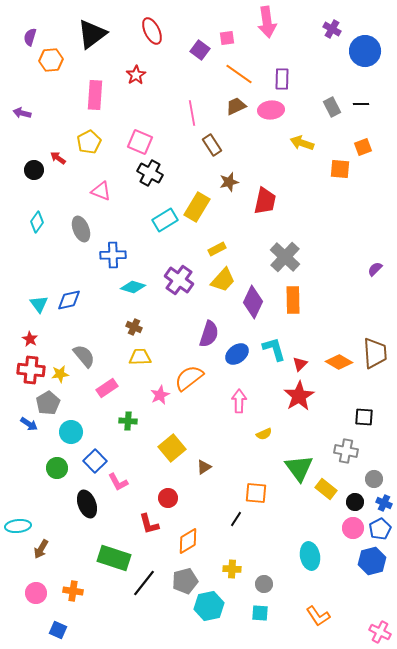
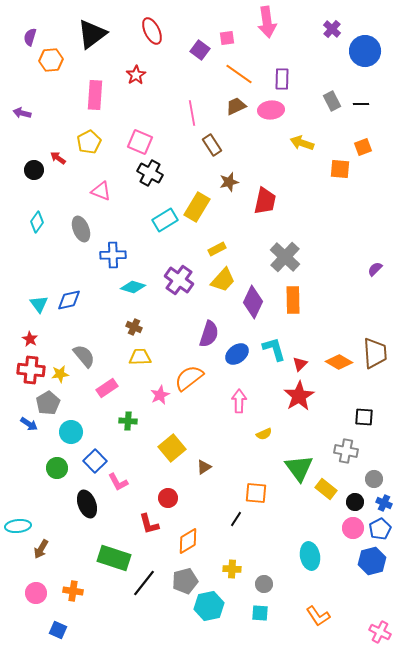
purple cross at (332, 29): rotated 12 degrees clockwise
gray rectangle at (332, 107): moved 6 px up
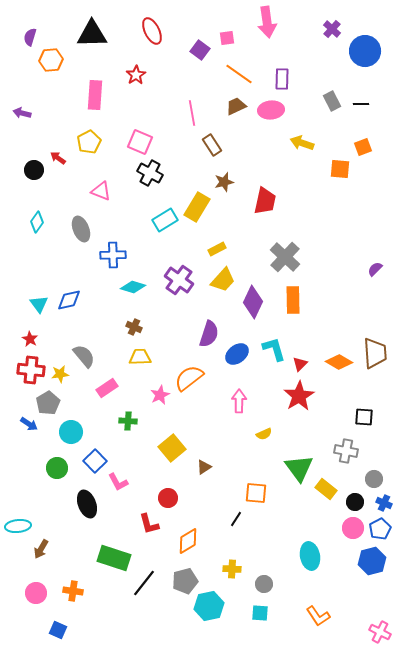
black triangle at (92, 34): rotated 36 degrees clockwise
brown star at (229, 182): moved 5 px left
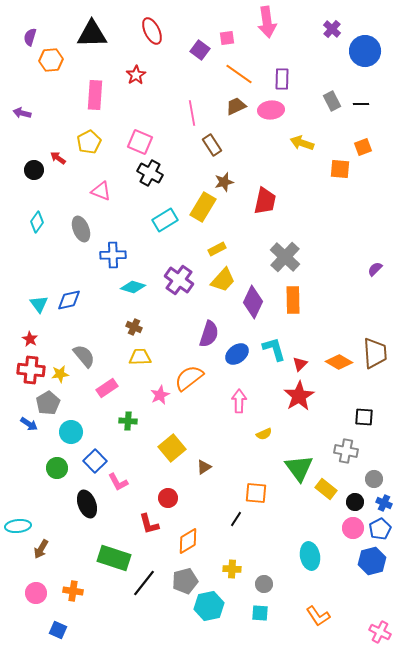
yellow rectangle at (197, 207): moved 6 px right
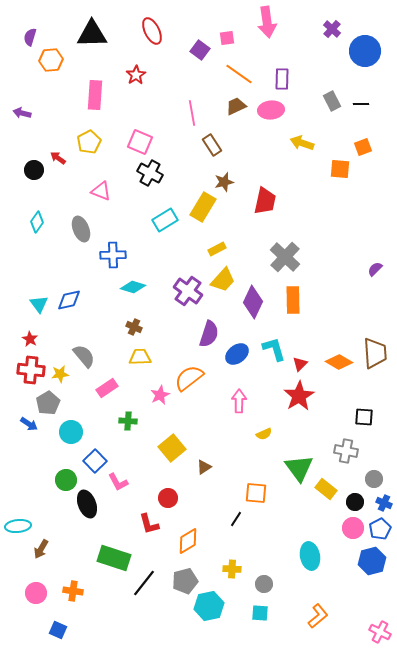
purple cross at (179, 280): moved 9 px right, 11 px down
green circle at (57, 468): moved 9 px right, 12 px down
orange L-shape at (318, 616): rotated 95 degrees counterclockwise
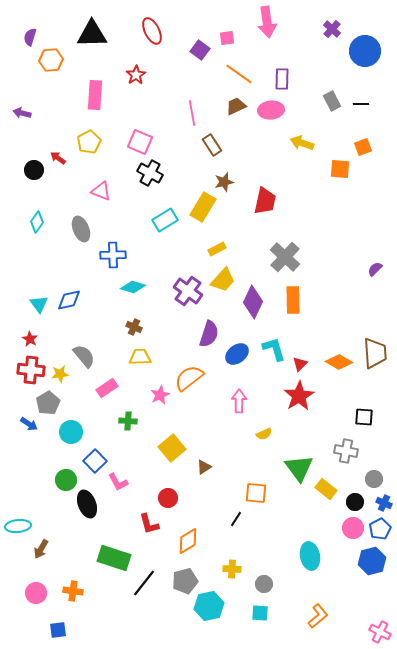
blue square at (58, 630): rotated 30 degrees counterclockwise
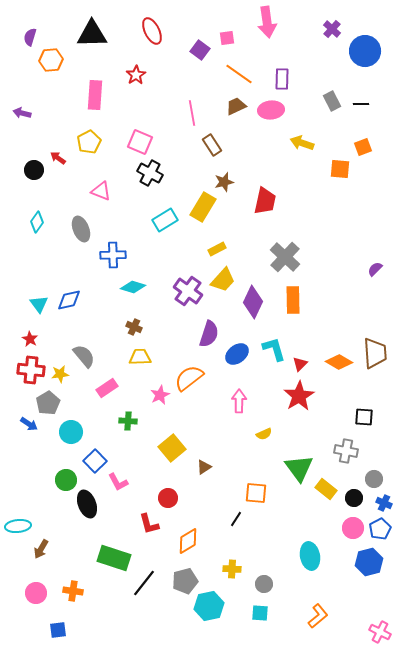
black circle at (355, 502): moved 1 px left, 4 px up
blue hexagon at (372, 561): moved 3 px left, 1 px down
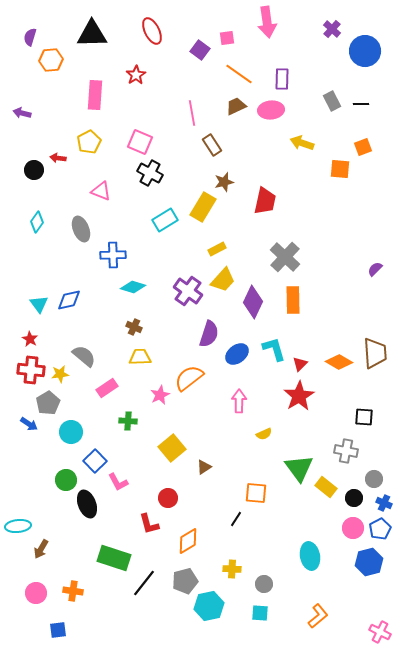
red arrow at (58, 158): rotated 28 degrees counterclockwise
gray semicircle at (84, 356): rotated 10 degrees counterclockwise
yellow rectangle at (326, 489): moved 2 px up
